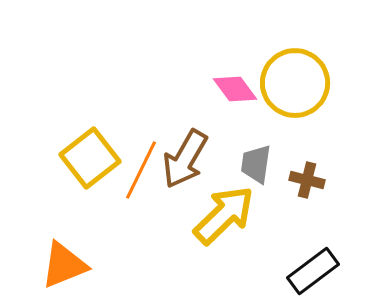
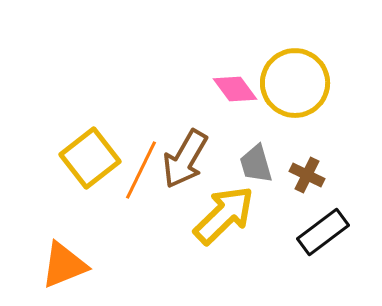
gray trapezoid: rotated 24 degrees counterclockwise
brown cross: moved 5 px up; rotated 12 degrees clockwise
black rectangle: moved 10 px right, 39 px up
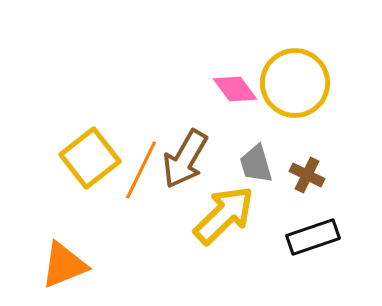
black rectangle: moved 10 px left, 5 px down; rotated 18 degrees clockwise
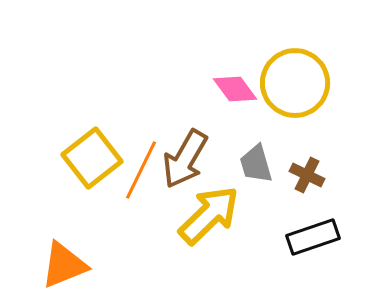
yellow square: moved 2 px right
yellow arrow: moved 15 px left
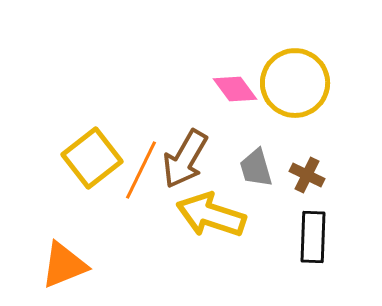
gray trapezoid: moved 4 px down
yellow arrow: moved 2 px right; rotated 118 degrees counterclockwise
black rectangle: rotated 69 degrees counterclockwise
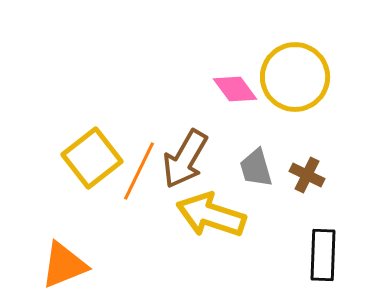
yellow circle: moved 6 px up
orange line: moved 2 px left, 1 px down
black rectangle: moved 10 px right, 18 px down
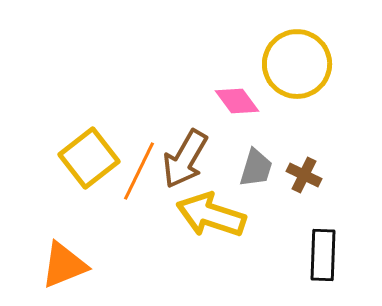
yellow circle: moved 2 px right, 13 px up
pink diamond: moved 2 px right, 12 px down
yellow square: moved 3 px left
gray trapezoid: rotated 147 degrees counterclockwise
brown cross: moved 3 px left
